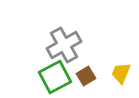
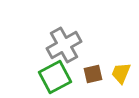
brown square: moved 7 px right, 2 px up; rotated 18 degrees clockwise
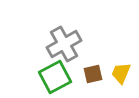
gray cross: moved 1 px up
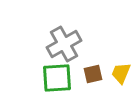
green square: moved 2 px right, 1 px down; rotated 24 degrees clockwise
